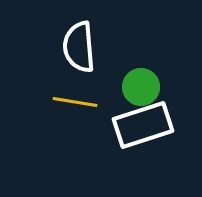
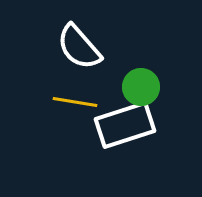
white semicircle: rotated 36 degrees counterclockwise
white rectangle: moved 18 px left
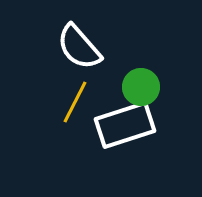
yellow line: rotated 72 degrees counterclockwise
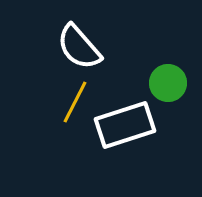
green circle: moved 27 px right, 4 px up
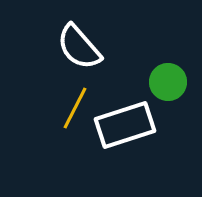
green circle: moved 1 px up
yellow line: moved 6 px down
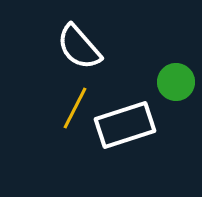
green circle: moved 8 px right
